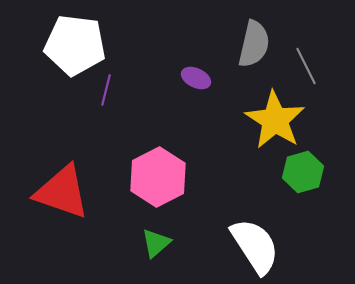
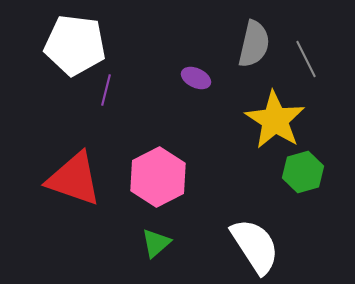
gray line: moved 7 px up
red triangle: moved 12 px right, 13 px up
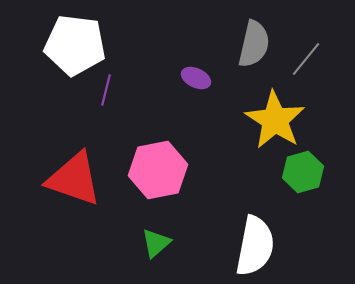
gray line: rotated 66 degrees clockwise
pink hexagon: moved 7 px up; rotated 16 degrees clockwise
white semicircle: rotated 44 degrees clockwise
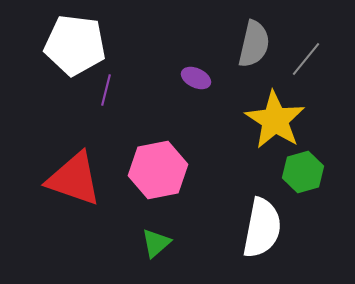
white semicircle: moved 7 px right, 18 px up
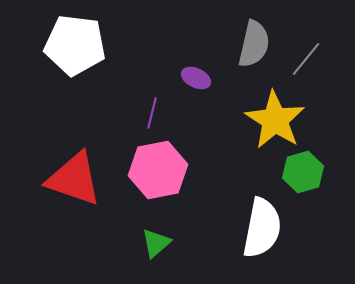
purple line: moved 46 px right, 23 px down
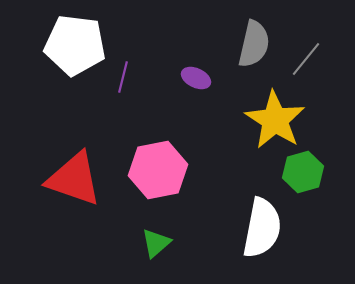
purple line: moved 29 px left, 36 px up
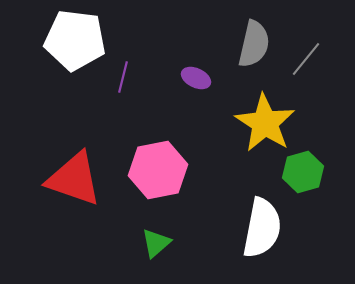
white pentagon: moved 5 px up
yellow star: moved 10 px left, 3 px down
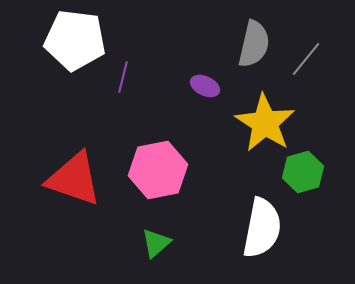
purple ellipse: moved 9 px right, 8 px down
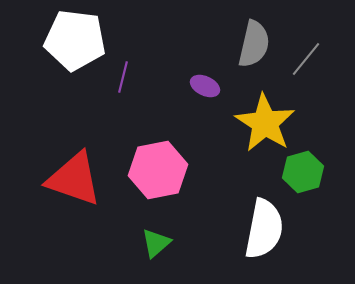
white semicircle: moved 2 px right, 1 px down
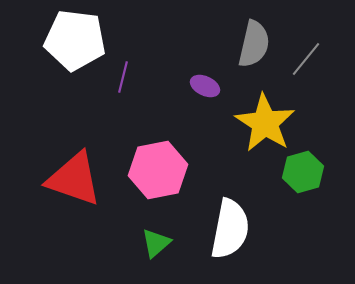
white semicircle: moved 34 px left
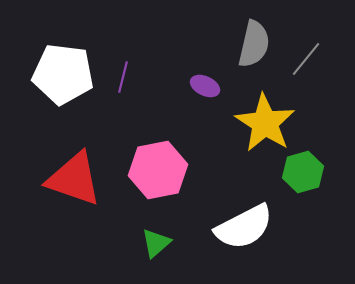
white pentagon: moved 12 px left, 34 px down
white semicircle: moved 14 px right, 2 px up; rotated 52 degrees clockwise
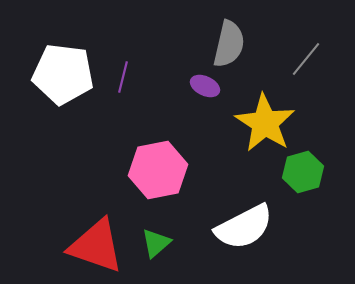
gray semicircle: moved 25 px left
red triangle: moved 22 px right, 67 px down
